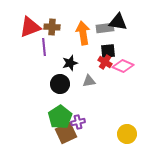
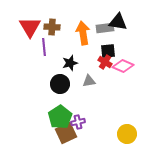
red triangle: rotated 40 degrees counterclockwise
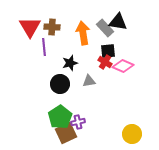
gray rectangle: rotated 54 degrees clockwise
yellow circle: moved 5 px right
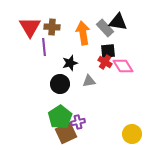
pink diamond: rotated 35 degrees clockwise
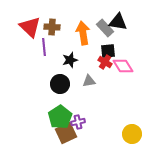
red triangle: rotated 15 degrees counterclockwise
black star: moved 3 px up
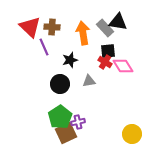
purple line: rotated 18 degrees counterclockwise
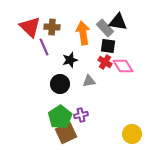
black square: moved 5 px up; rotated 14 degrees clockwise
purple cross: moved 3 px right, 7 px up
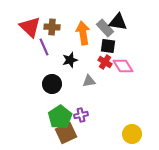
black circle: moved 8 px left
